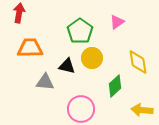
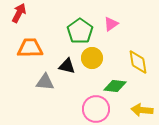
red arrow: rotated 18 degrees clockwise
pink triangle: moved 6 px left, 2 px down
green diamond: rotated 50 degrees clockwise
pink circle: moved 15 px right
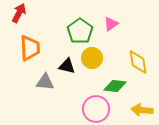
orange trapezoid: rotated 88 degrees clockwise
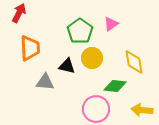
yellow diamond: moved 4 px left
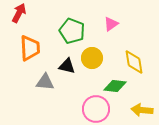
green pentagon: moved 8 px left; rotated 15 degrees counterclockwise
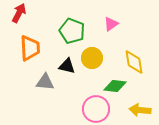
yellow arrow: moved 2 px left
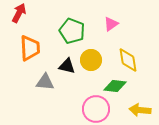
yellow circle: moved 1 px left, 2 px down
yellow diamond: moved 6 px left, 2 px up
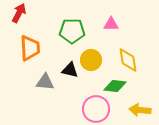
pink triangle: rotated 35 degrees clockwise
green pentagon: rotated 20 degrees counterclockwise
black triangle: moved 3 px right, 4 px down
